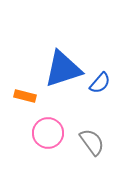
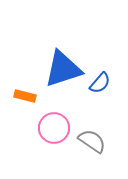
pink circle: moved 6 px right, 5 px up
gray semicircle: moved 1 px up; rotated 20 degrees counterclockwise
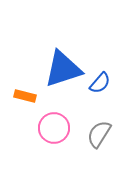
gray semicircle: moved 7 px right, 7 px up; rotated 92 degrees counterclockwise
